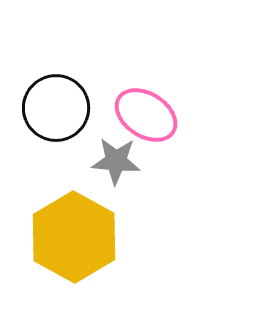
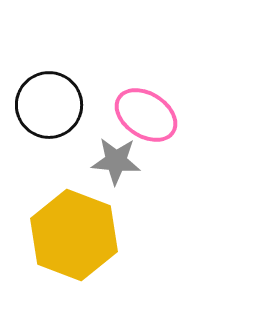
black circle: moved 7 px left, 3 px up
yellow hexagon: moved 2 px up; rotated 8 degrees counterclockwise
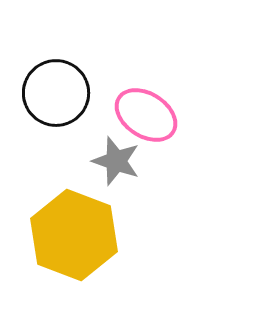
black circle: moved 7 px right, 12 px up
gray star: rotated 15 degrees clockwise
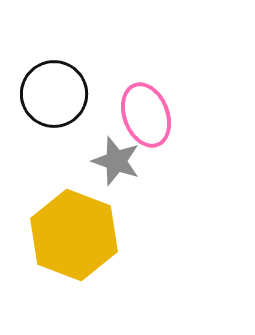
black circle: moved 2 px left, 1 px down
pink ellipse: rotated 36 degrees clockwise
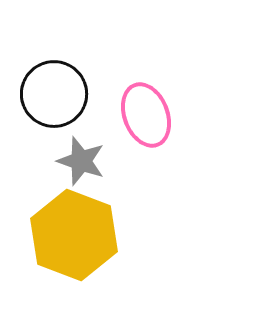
gray star: moved 35 px left
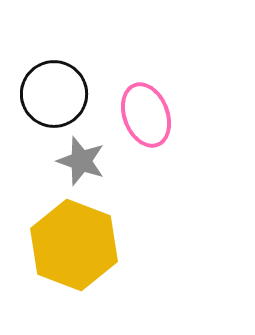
yellow hexagon: moved 10 px down
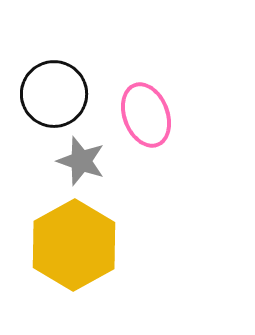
yellow hexagon: rotated 10 degrees clockwise
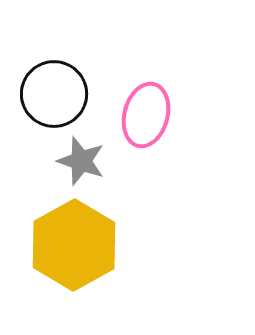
pink ellipse: rotated 36 degrees clockwise
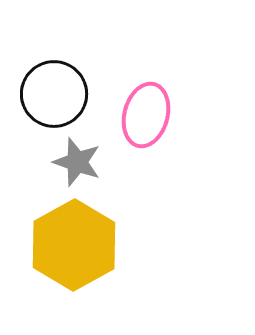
gray star: moved 4 px left, 1 px down
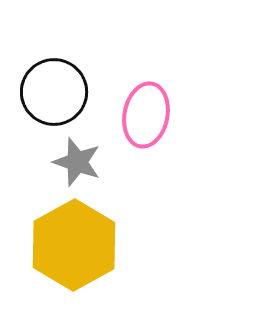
black circle: moved 2 px up
pink ellipse: rotated 4 degrees counterclockwise
